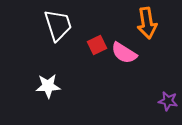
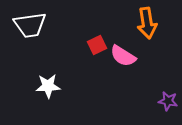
white trapezoid: moved 28 px left; rotated 100 degrees clockwise
pink semicircle: moved 1 px left, 3 px down
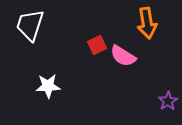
white trapezoid: rotated 116 degrees clockwise
purple star: rotated 30 degrees clockwise
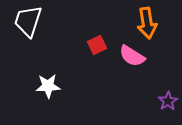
white trapezoid: moved 2 px left, 4 px up
pink semicircle: moved 9 px right
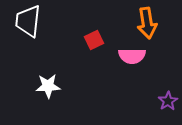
white trapezoid: rotated 12 degrees counterclockwise
red square: moved 3 px left, 5 px up
pink semicircle: rotated 32 degrees counterclockwise
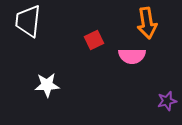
white star: moved 1 px left, 1 px up
purple star: moved 1 px left; rotated 18 degrees clockwise
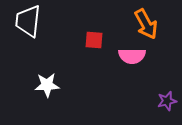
orange arrow: moved 1 px left, 1 px down; rotated 20 degrees counterclockwise
red square: rotated 30 degrees clockwise
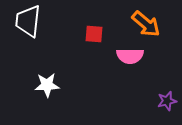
orange arrow: rotated 20 degrees counterclockwise
red square: moved 6 px up
pink semicircle: moved 2 px left
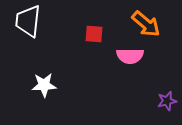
white star: moved 3 px left
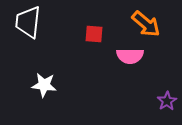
white trapezoid: moved 1 px down
white star: rotated 10 degrees clockwise
purple star: rotated 18 degrees counterclockwise
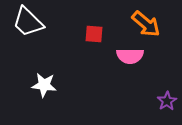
white trapezoid: rotated 52 degrees counterclockwise
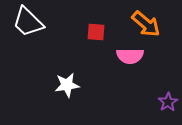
red square: moved 2 px right, 2 px up
white star: moved 23 px right; rotated 15 degrees counterclockwise
purple star: moved 1 px right, 1 px down
